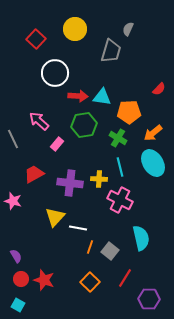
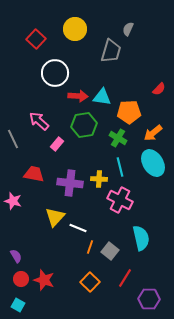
red trapezoid: rotated 40 degrees clockwise
white line: rotated 12 degrees clockwise
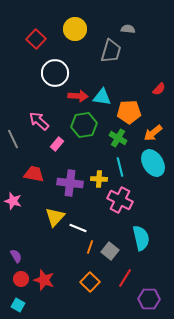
gray semicircle: rotated 72 degrees clockwise
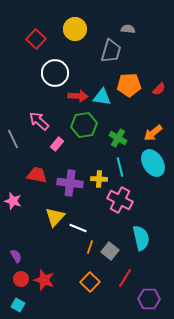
orange pentagon: moved 27 px up
red trapezoid: moved 3 px right, 1 px down
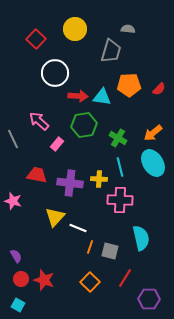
pink cross: rotated 25 degrees counterclockwise
gray square: rotated 24 degrees counterclockwise
